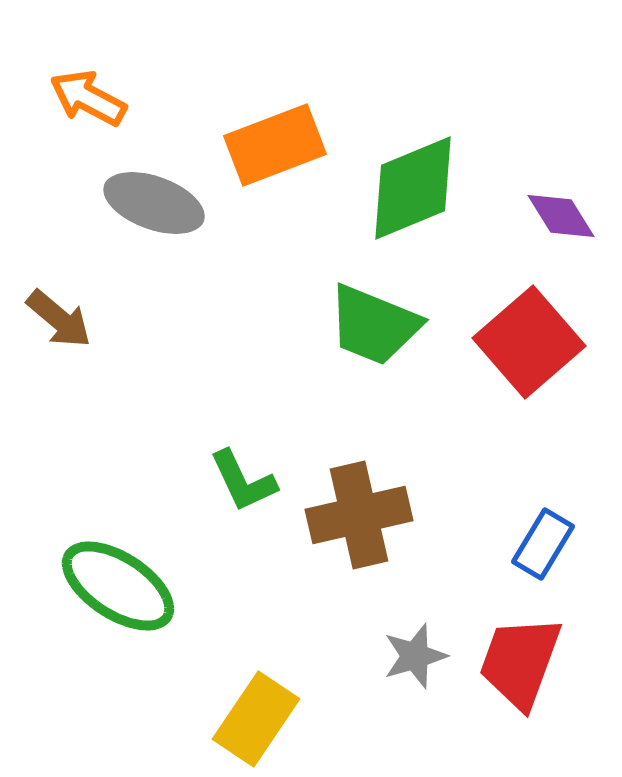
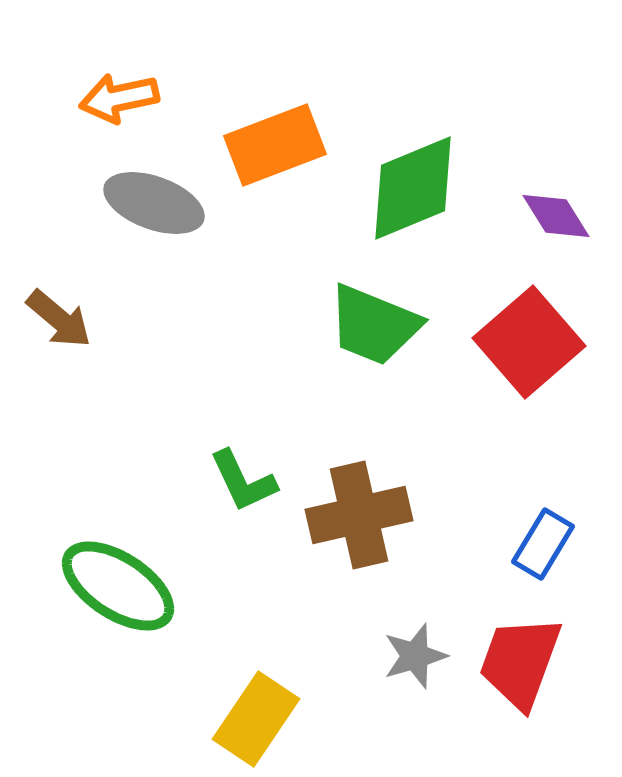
orange arrow: moved 31 px right; rotated 40 degrees counterclockwise
purple diamond: moved 5 px left
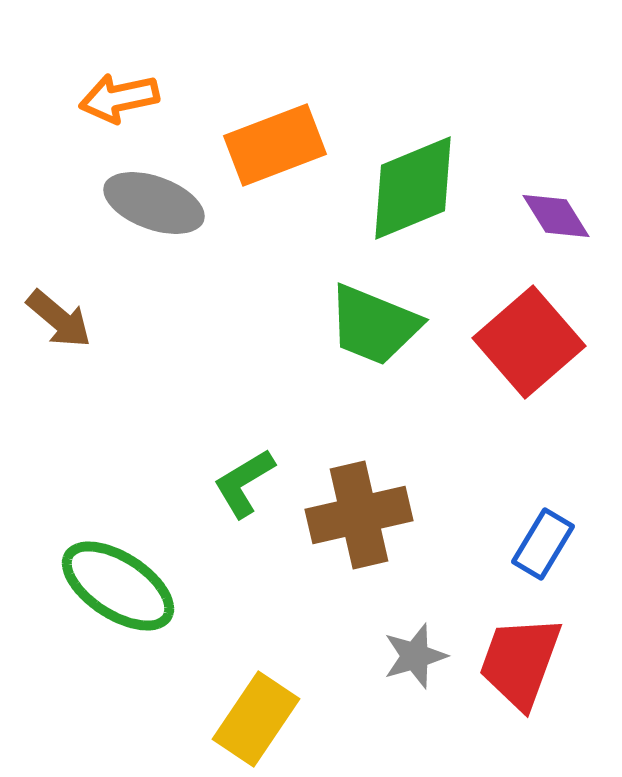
green L-shape: moved 1 px right, 2 px down; rotated 84 degrees clockwise
